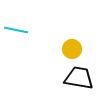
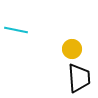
black trapezoid: rotated 76 degrees clockwise
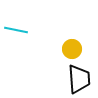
black trapezoid: moved 1 px down
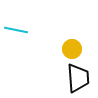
black trapezoid: moved 1 px left, 1 px up
